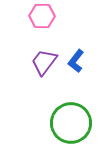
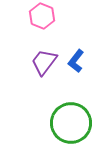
pink hexagon: rotated 20 degrees clockwise
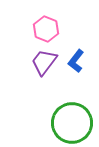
pink hexagon: moved 4 px right, 13 px down
green circle: moved 1 px right
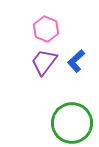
blue L-shape: rotated 10 degrees clockwise
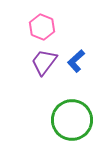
pink hexagon: moved 4 px left, 2 px up
green circle: moved 3 px up
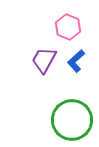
pink hexagon: moved 26 px right
purple trapezoid: moved 2 px up; rotated 8 degrees counterclockwise
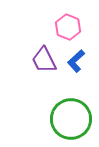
purple trapezoid: rotated 56 degrees counterclockwise
green circle: moved 1 px left, 1 px up
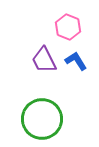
blue L-shape: rotated 100 degrees clockwise
green circle: moved 29 px left
